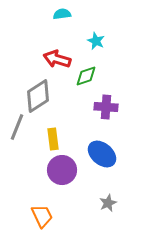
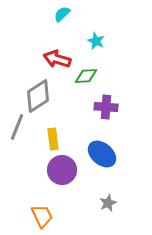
cyan semicircle: rotated 36 degrees counterclockwise
green diamond: rotated 15 degrees clockwise
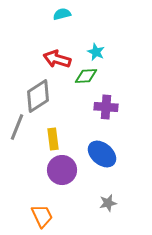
cyan semicircle: rotated 30 degrees clockwise
cyan star: moved 11 px down
gray star: rotated 12 degrees clockwise
